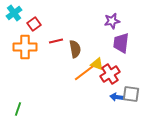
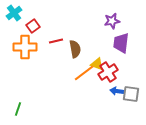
red square: moved 1 px left, 2 px down
red cross: moved 2 px left, 2 px up
blue arrow: moved 6 px up
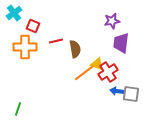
red square: rotated 32 degrees counterclockwise
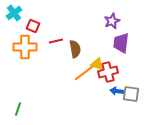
purple star: rotated 14 degrees counterclockwise
red cross: rotated 18 degrees clockwise
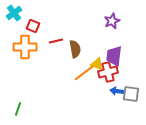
purple trapezoid: moved 7 px left, 13 px down
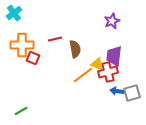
red square: moved 32 px down
red line: moved 1 px left, 2 px up
orange cross: moved 3 px left, 2 px up
orange line: moved 1 px left, 2 px down
gray square: moved 1 px right, 1 px up; rotated 24 degrees counterclockwise
green line: moved 3 px right, 2 px down; rotated 40 degrees clockwise
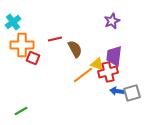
cyan cross: moved 1 px left, 9 px down
brown semicircle: rotated 18 degrees counterclockwise
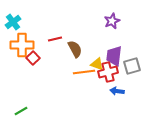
red square: rotated 24 degrees clockwise
orange line: moved 1 px right, 3 px up; rotated 30 degrees clockwise
gray square: moved 27 px up
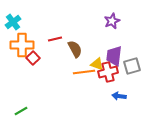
blue arrow: moved 2 px right, 5 px down
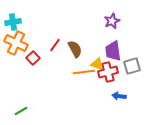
cyan cross: rotated 28 degrees clockwise
red line: moved 6 px down; rotated 40 degrees counterclockwise
orange cross: moved 6 px left, 2 px up; rotated 25 degrees clockwise
purple trapezoid: moved 1 px left, 5 px up; rotated 15 degrees counterclockwise
